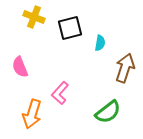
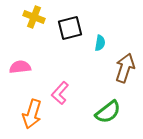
pink semicircle: rotated 105 degrees clockwise
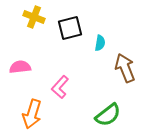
brown arrow: rotated 40 degrees counterclockwise
pink L-shape: moved 6 px up
green semicircle: moved 3 px down
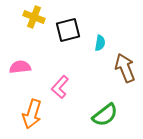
black square: moved 2 px left, 2 px down
green semicircle: moved 3 px left
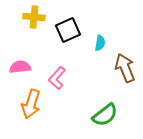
yellow cross: rotated 15 degrees counterclockwise
black square: rotated 10 degrees counterclockwise
pink L-shape: moved 3 px left, 9 px up
orange arrow: moved 1 px left, 10 px up
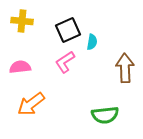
yellow cross: moved 12 px left, 4 px down
cyan semicircle: moved 8 px left, 1 px up
brown arrow: rotated 20 degrees clockwise
pink L-shape: moved 8 px right, 16 px up; rotated 15 degrees clockwise
orange arrow: rotated 36 degrees clockwise
green semicircle: rotated 32 degrees clockwise
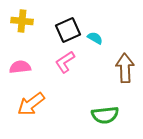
cyan semicircle: moved 3 px right, 4 px up; rotated 70 degrees counterclockwise
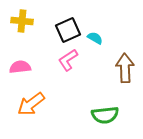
pink L-shape: moved 3 px right, 2 px up
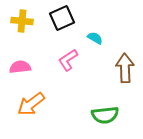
black square: moved 6 px left, 12 px up
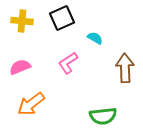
pink L-shape: moved 3 px down
pink semicircle: rotated 15 degrees counterclockwise
green semicircle: moved 2 px left, 1 px down
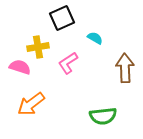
yellow cross: moved 16 px right, 26 px down; rotated 15 degrees counterclockwise
pink semicircle: rotated 40 degrees clockwise
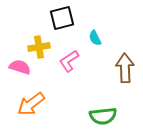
black square: rotated 10 degrees clockwise
cyan semicircle: rotated 147 degrees counterclockwise
yellow cross: moved 1 px right
pink L-shape: moved 1 px right, 2 px up
